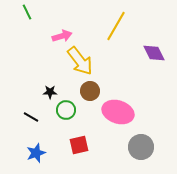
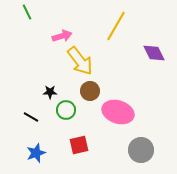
gray circle: moved 3 px down
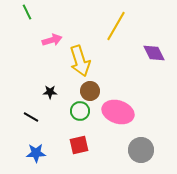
pink arrow: moved 10 px left, 4 px down
yellow arrow: rotated 20 degrees clockwise
green circle: moved 14 px right, 1 px down
blue star: rotated 18 degrees clockwise
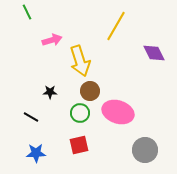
green circle: moved 2 px down
gray circle: moved 4 px right
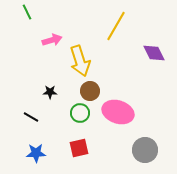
red square: moved 3 px down
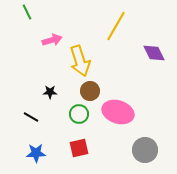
green circle: moved 1 px left, 1 px down
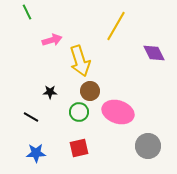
green circle: moved 2 px up
gray circle: moved 3 px right, 4 px up
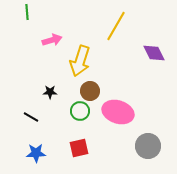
green line: rotated 21 degrees clockwise
yellow arrow: rotated 36 degrees clockwise
green circle: moved 1 px right, 1 px up
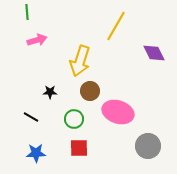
pink arrow: moved 15 px left
green circle: moved 6 px left, 8 px down
red square: rotated 12 degrees clockwise
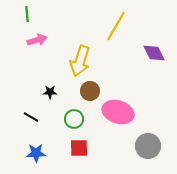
green line: moved 2 px down
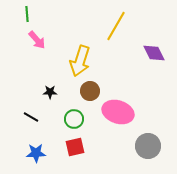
pink arrow: rotated 66 degrees clockwise
red square: moved 4 px left, 1 px up; rotated 12 degrees counterclockwise
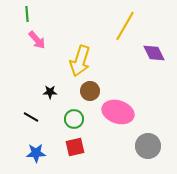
yellow line: moved 9 px right
